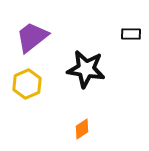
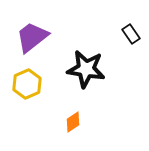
black rectangle: rotated 54 degrees clockwise
orange diamond: moved 9 px left, 7 px up
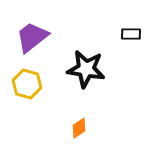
black rectangle: rotated 54 degrees counterclockwise
yellow hexagon: rotated 20 degrees counterclockwise
orange diamond: moved 6 px right, 6 px down
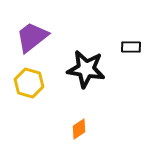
black rectangle: moved 13 px down
yellow hexagon: moved 2 px right, 1 px up
orange diamond: moved 1 px down
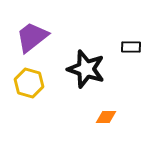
black star: rotated 9 degrees clockwise
orange diamond: moved 27 px right, 12 px up; rotated 35 degrees clockwise
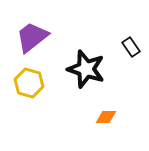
black rectangle: rotated 54 degrees clockwise
